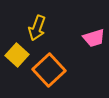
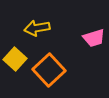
yellow arrow: rotated 60 degrees clockwise
yellow square: moved 2 px left, 4 px down
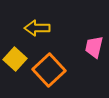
yellow arrow: rotated 10 degrees clockwise
pink trapezoid: moved 9 px down; rotated 120 degrees clockwise
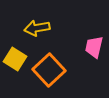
yellow arrow: rotated 10 degrees counterclockwise
yellow square: rotated 10 degrees counterclockwise
